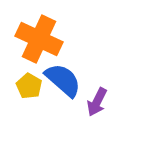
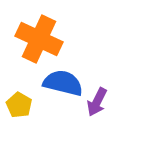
blue semicircle: moved 3 px down; rotated 27 degrees counterclockwise
yellow pentagon: moved 10 px left, 19 px down
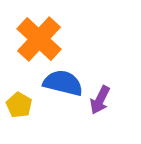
orange cross: rotated 18 degrees clockwise
purple arrow: moved 3 px right, 2 px up
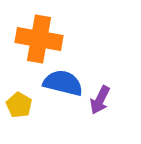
orange cross: rotated 33 degrees counterclockwise
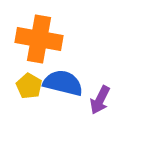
yellow pentagon: moved 10 px right, 19 px up
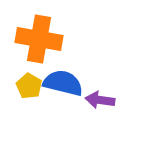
purple arrow: rotated 72 degrees clockwise
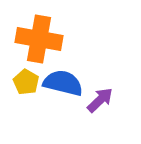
yellow pentagon: moved 3 px left, 4 px up
purple arrow: rotated 128 degrees clockwise
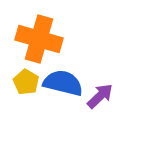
orange cross: rotated 6 degrees clockwise
purple arrow: moved 4 px up
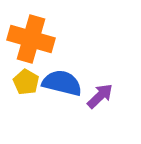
orange cross: moved 8 px left
blue semicircle: moved 1 px left
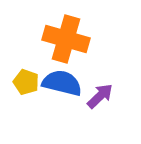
orange cross: moved 35 px right
yellow pentagon: rotated 10 degrees counterclockwise
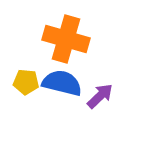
yellow pentagon: rotated 15 degrees counterclockwise
